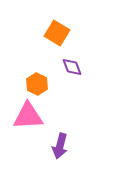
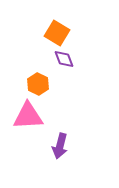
purple diamond: moved 8 px left, 8 px up
orange hexagon: moved 1 px right
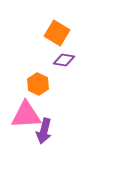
purple diamond: moved 1 px down; rotated 60 degrees counterclockwise
pink triangle: moved 2 px left, 1 px up
purple arrow: moved 16 px left, 15 px up
